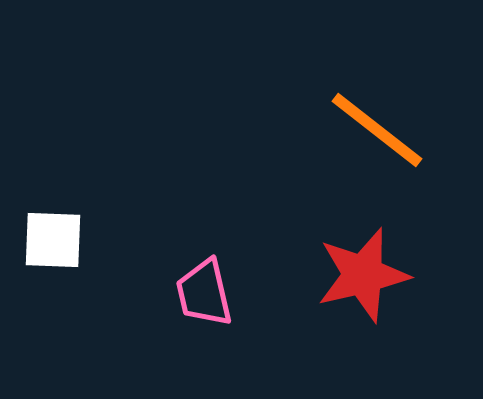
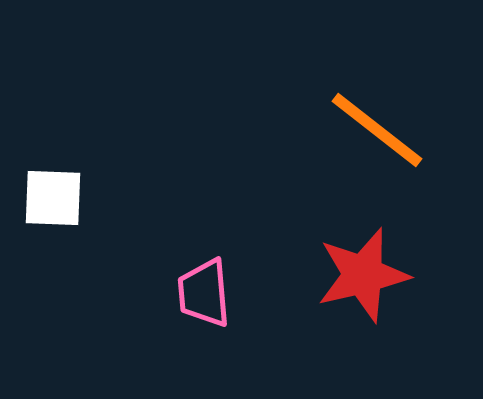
white square: moved 42 px up
pink trapezoid: rotated 8 degrees clockwise
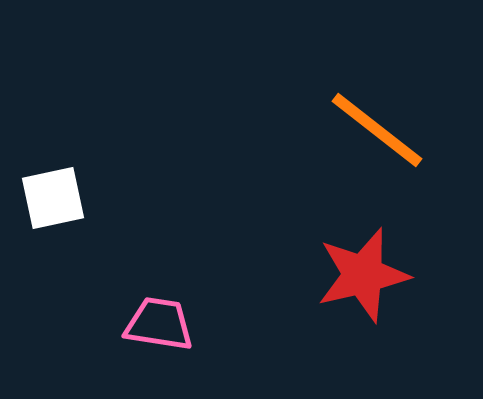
white square: rotated 14 degrees counterclockwise
pink trapezoid: moved 45 px left, 31 px down; rotated 104 degrees clockwise
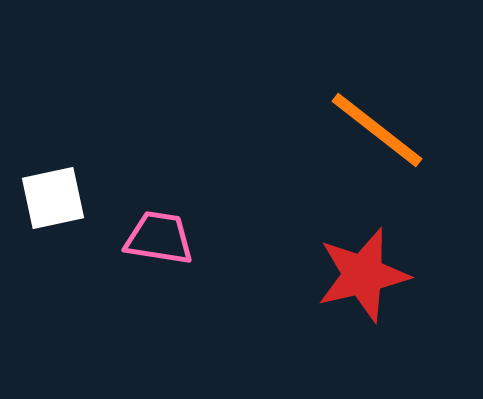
pink trapezoid: moved 86 px up
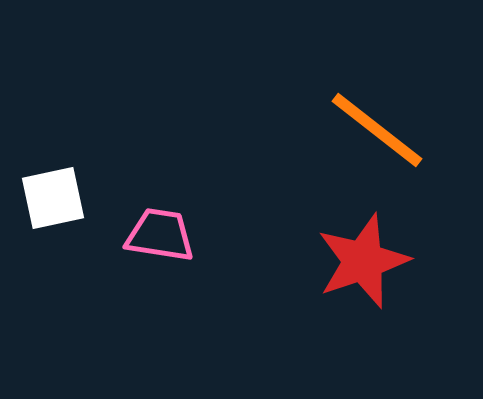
pink trapezoid: moved 1 px right, 3 px up
red star: moved 14 px up; rotated 6 degrees counterclockwise
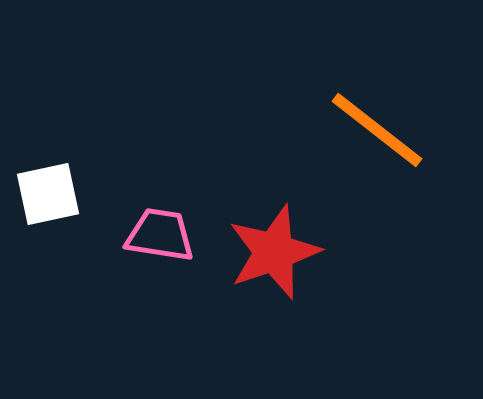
white square: moved 5 px left, 4 px up
red star: moved 89 px left, 9 px up
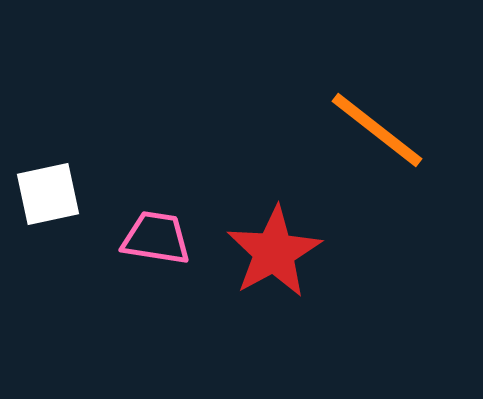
pink trapezoid: moved 4 px left, 3 px down
red star: rotated 10 degrees counterclockwise
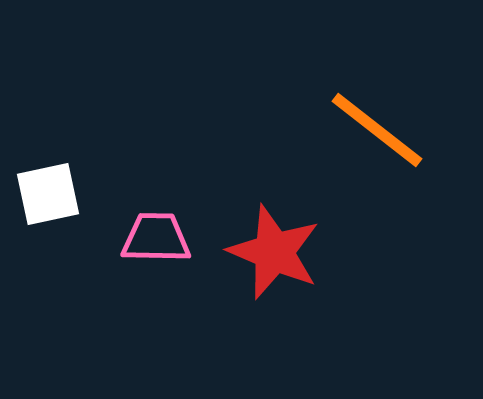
pink trapezoid: rotated 8 degrees counterclockwise
red star: rotated 20 degrees counterclockwise
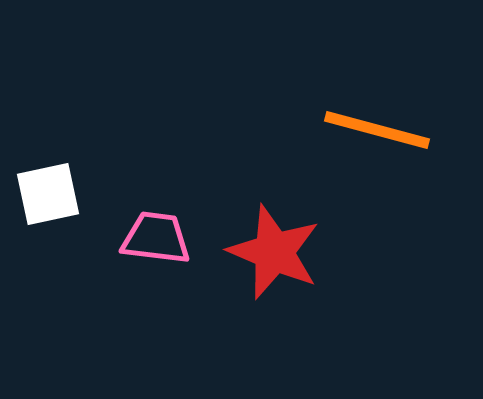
orange line: rotated 23 degrees counterclockwise
pink trapezoid: rotated 6 degrees clockwise
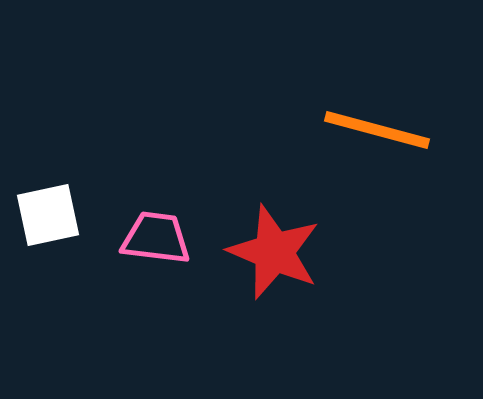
white square: moved 21 px down
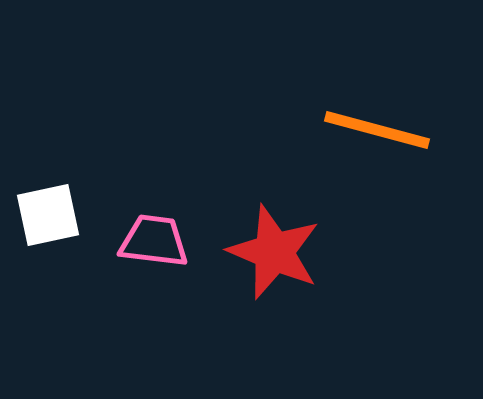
pink trapezoid: moved 2 px left, 3 px down
